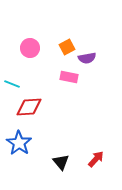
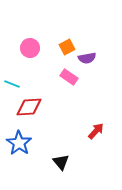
pink rectangle: rotated 24 degrees clockwise
red arrow: moved 28 px up
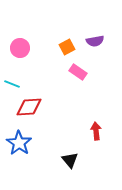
pink circle: moved 10 px left
purple semicircle: moved 8 px right, 17 px up
pink rectangle: moved 9 px right, 5 px up
red arrow: rotated 48 degrees counterclockwise
black triangle: moved 9 px right, 2 px up
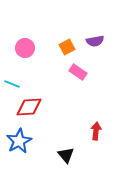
pink circle: moved 5 px right
red arrow: rotated 12 degrees clockwise
blue star: moved 2 px up; rotated 10 degrees clockwise
black triangle: moved 4 px left, 5 px up
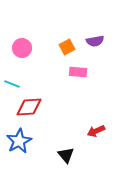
pink circle: moved 3 px left
pink rectangle: rotated 30 degrees counterclockwise
red arrow: rotated 120 degrees counterclockwise
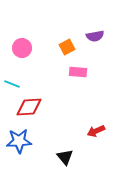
purple semicircle: moved 5 px up
blue star: rotated 25 degrees clockwise
black triangle: moved 1 px left, 2 px down
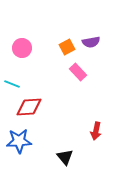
purple semicircle: moved 4 px left, 6 px down
pink rectangle: rotated 42 degrees clockwise
red arrow: rotated 54 degrees counterclockwise
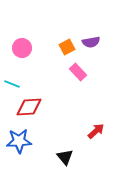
red arrow: rotated 144 degrees counterclockwise
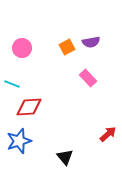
pink rectangle: moved 10 px right, 6 px down
red arrow: moved 12 px right, 3 px down
blue star: rotated 15 degrees counterclockwise
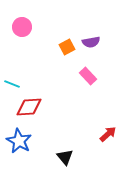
pink circle: moved 21 px up
pink rectangle: moved 2 px up
blue star: rotated 25 degrees counterclockwise
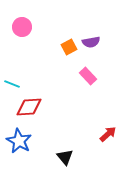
orange square: moved 2 px right
